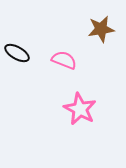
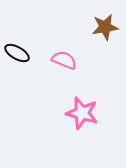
brown star: moved 4 px right, 2 px up
pink star: moved 2 px right, 4 px down; rotated 12 degrees counterclockwise
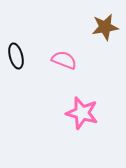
black ellipse: moved 1 px left, 3 px down; rotated 45 degrees clockwise
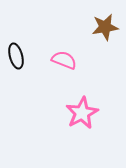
pink star: rotated 28 degrees clockwise
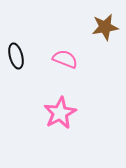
pink semicircle: moved 1 px right, 1 px up
pink star: moved 22 px left
